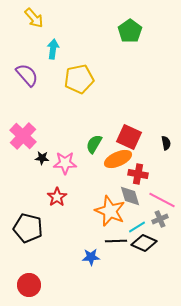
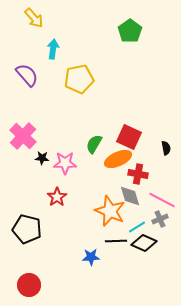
black semicircle: moved 5 px down
black pentagon: moved 1 px left, 1 px down
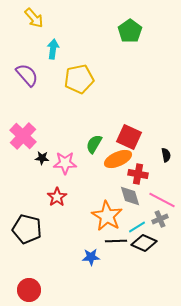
black semicircle: moved 7 px down
orange star: moved 3 px left, 5 px down; rotated 8 degrees clockwise
red circle: moved 5 px down
